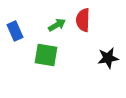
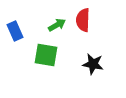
black star: moved 15 px left, 6 px down; rotated 20 degrees clockwise
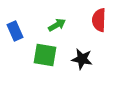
red semicircle: moved 16 px right
green square: moved 1 px left
black star: moved 11 px left, 5 px up
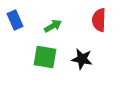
green arrow: moved 4 px left, 1 px down
blue rectangle: moved 11 px up
green square: moved 2 px down
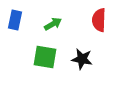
blue rectangle: rotated 36 degrees clockwise
green arrow: moved 2 px up
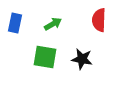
blue rectangle: moved 3 px down
